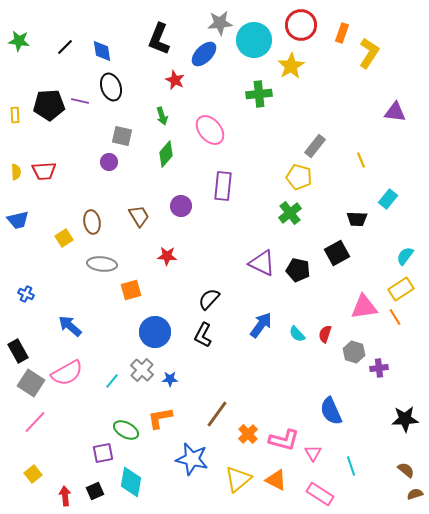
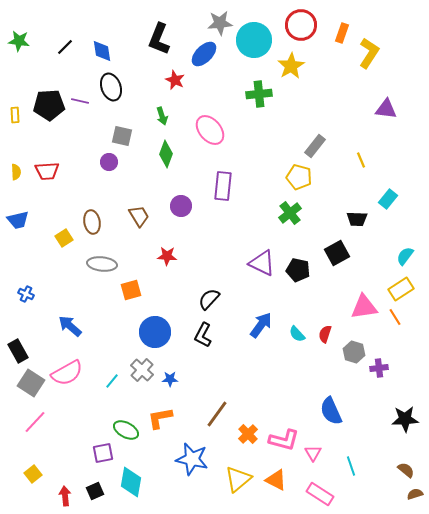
purple triangle at (395, 112): moved 9 px left, 3 px up
green diamond at (166, 154): rotated 20 degrees counterclockwise
red trapezoid at (44, 171): moved 3 px right
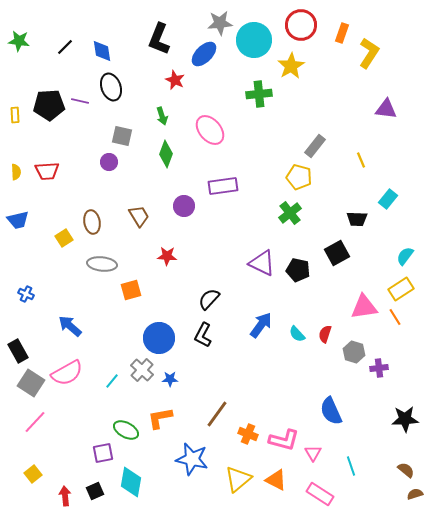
purple rectangle at (223, 186): rotated 76 degrees clockwise
purple circle at (181, 206): moved 3 px right
blue circle at (155, 332): moved 4 px right, 6 px down
orange cross at (248, 434): rotated 24 degrees counterclockwise
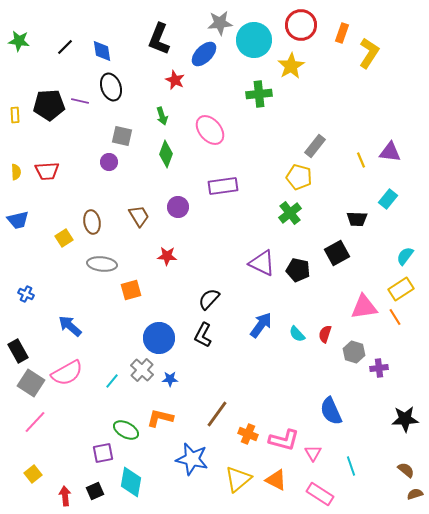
purple triangle at (386, 109): moved 4 px right, 43 px down
purple circle at (184, 206): moved 6 px left, 1 px down
orange L-shape at (160, 418): rotated 24 degrees clockwise
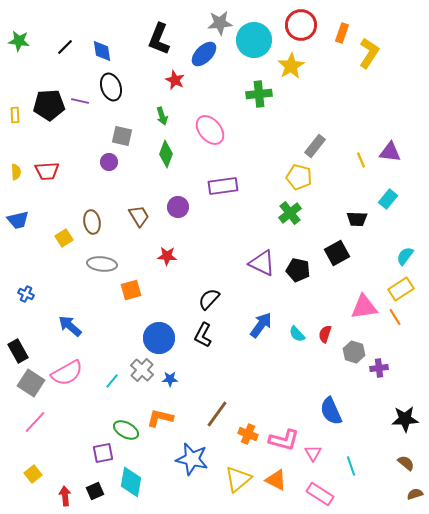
brown semicircle at (406, 470): moved 7 px up
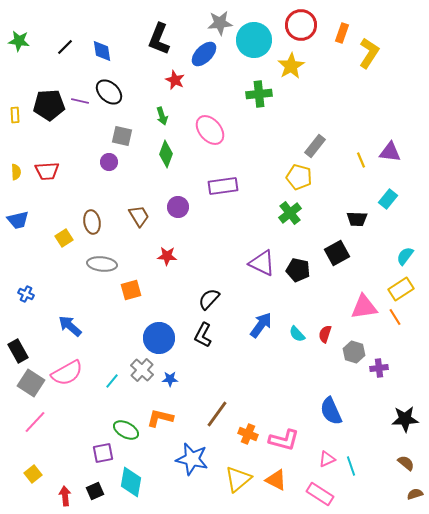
black ellipse at (111, 87): moved 2 px left, 5 px down; rotated 28 degrees counterclockwise
pink triangle at (313, 453): moved 14 px right, 6 px down; rotated 36 degrees clockwise
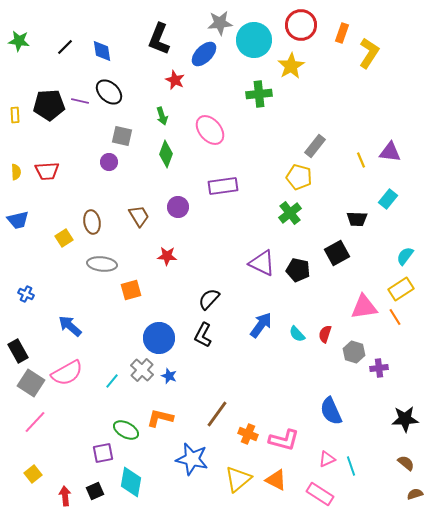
blue star at (170, 379): moved 1 px left, 3 px up; rotated 21 degrees clockwise
